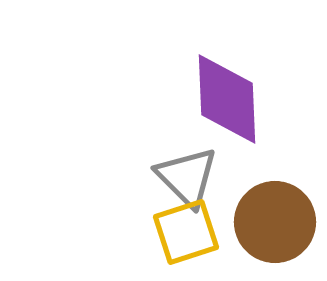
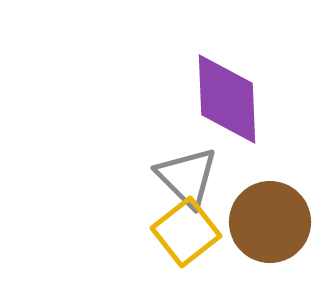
brown circle: moved 5 px left
yellow square: rotated 20 degrees counterclockwise
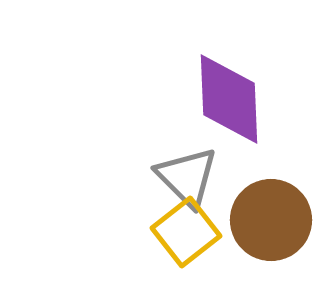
purple diamond: moved 2 px right
brown circle: moved 1 px right, 2 px up
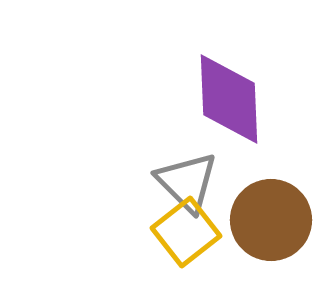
gray triangle: moved 5 px down
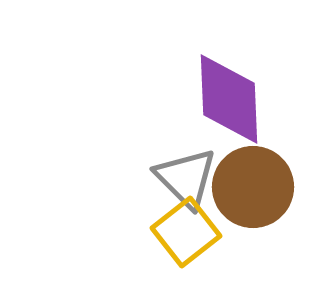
gray triangle: moved 1 px left, 4 px up
brown circle: moved 18 px left, 33 px up
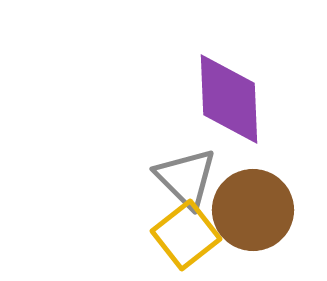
brown circle: moved 23 px down
yellow square: moved 3 px down
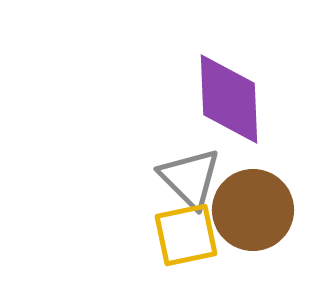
gray triangle: moved 4 px right
yellow square: rotated 26 degrees clockwise
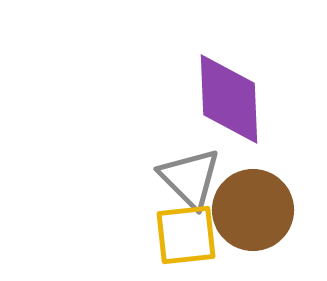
yellow square: rotated 6 degrees clockwise
